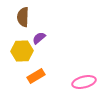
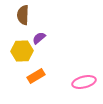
brown semicircle: moved 2 px up
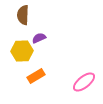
purple semicircle: rotated 16 degrees clockwise
pink ellipse: rotated 25 degrees counterclockwise
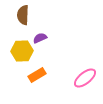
purple semicircle: moved 1 px right
orange rectangle: moved 1 px right, 1 px up
pink ellipse: moved 1 px right, 4 px up
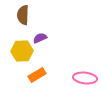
pink ellipse: rotated 45 degrees clockwise
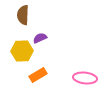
orange rectangle: moved 1 px right
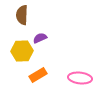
brown semicircle: moved 1 px left
pink ellipse: moved 5 px left
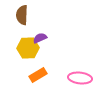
yellow hexagon: moved 6 px right, 3 px up
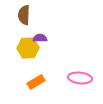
brown semicircle: moved 2 px right
purple semicircle: rotated 24 degrees clockwise
orange rectangle: moved 2 px left, 7 px down
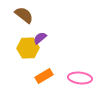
brown semicircle: rotated 126 degrees clockwise
purple semicircle: rotated 40 degrees counterclockwise
orange rectangle: moved 8 px right, 6 px up
